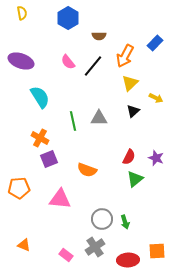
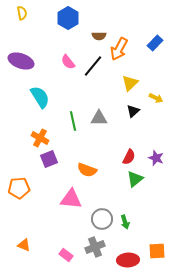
orange arrow: moved 6 px left, 7 px up
pink triangle: moved 11 px right
gray cross: rotated 12 degrees clockwise
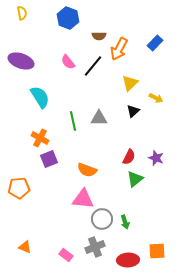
blue hexagon: rotated 10 degrees counterclockwise
pink triangle: moved 12 px right
orange triangle: moved 1 px right, 2 px down
